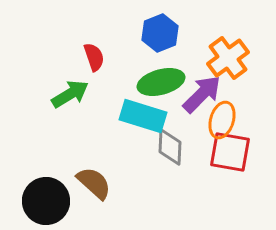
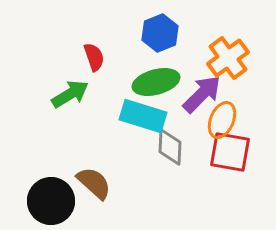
green ellipse: moved 5 px left
orange ellipse: rotated 6 degrees clockwise
black circle: moved 5 px right
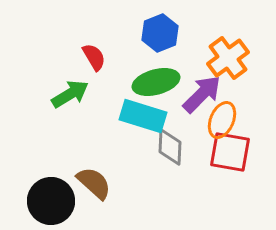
red semicircle: rotated 12 degrees counterclockwise
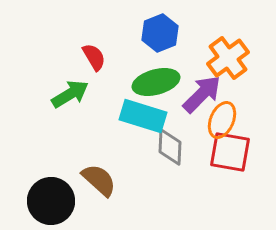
brown semicircle: moved 5 px right, 3 px up
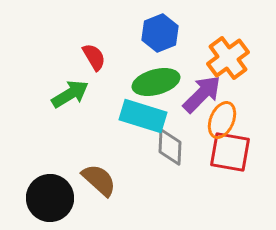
black circle: moved 1 px left, 3 px up
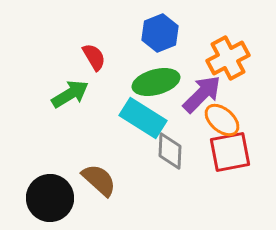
orange cross: rotated 9 degrees clockwise
cyan rectangle: moved 2 px down; rotated 15 degrees clockwise
orange ellipse: rotated 72 degrees counterclockwise
gray diamond: moved 4 px down
red square: rotated 21 degrees counterclockwise
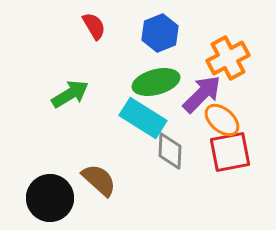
red semicircle: moved 31 px up
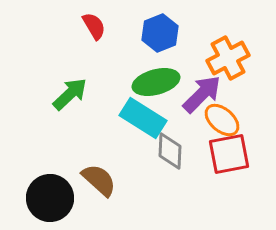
green arrow: rotated 12 degrees counterclockwise
red square: moved 1 px left, 2 px down
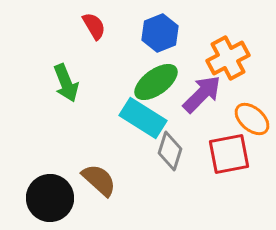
green ellipse: rotated 21 degrees counterclockwise
green arrow: moved 4 px left, 11 px up; rotated 111 degrees clockwise
orange ellipse: moved 30 px right, 1 px up
gray diamond: rotated 15 degrees clockwise
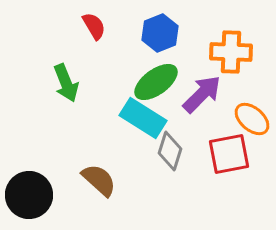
orange cross: moved 3 px right, 6 px up; rotated 30 degrees clockwise
black circle: moved 21 px left, 3 px up
